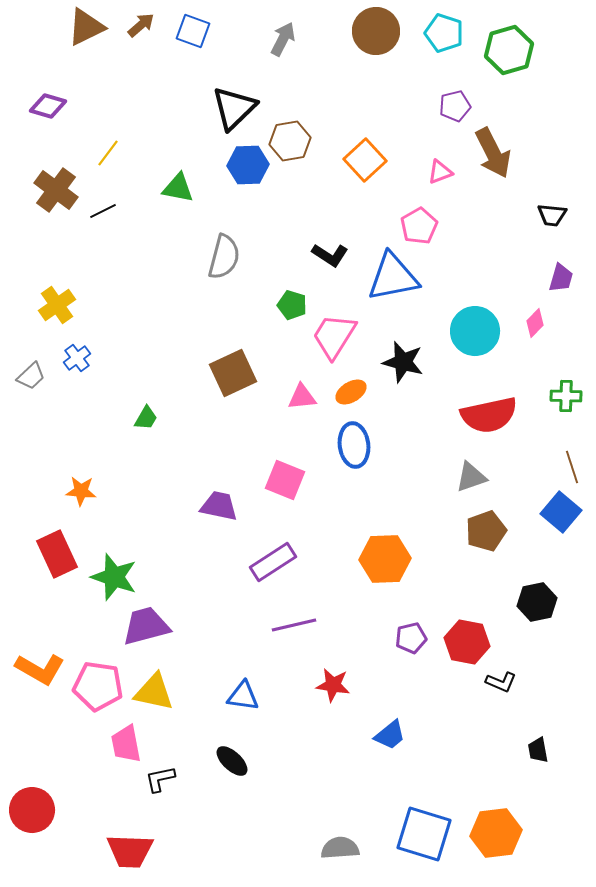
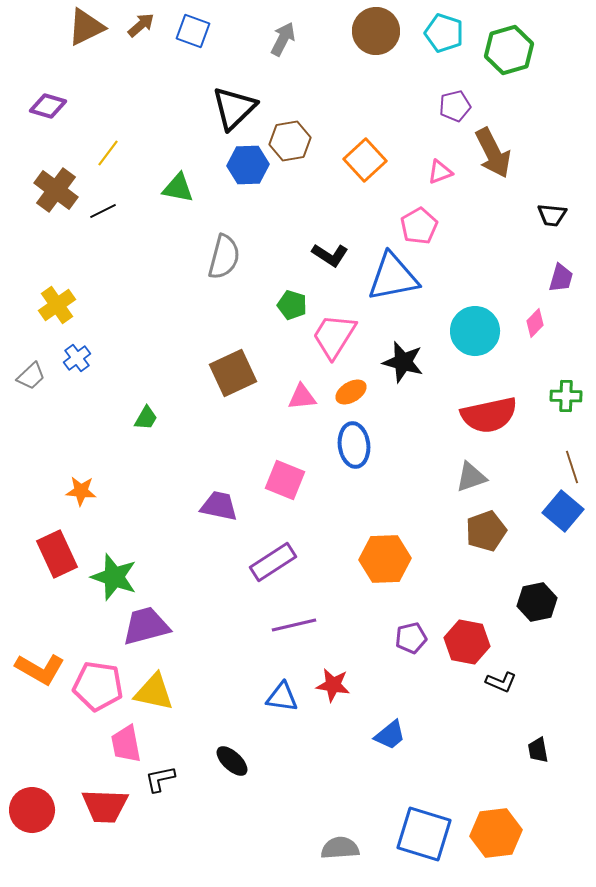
blue square at (561, 512): moved 2 px right, 1 px up
blue triangle at (243, 696): moved 39 px right, 1 px down
red trapezoid at (130, 851): moved 25 px left, 45 px up
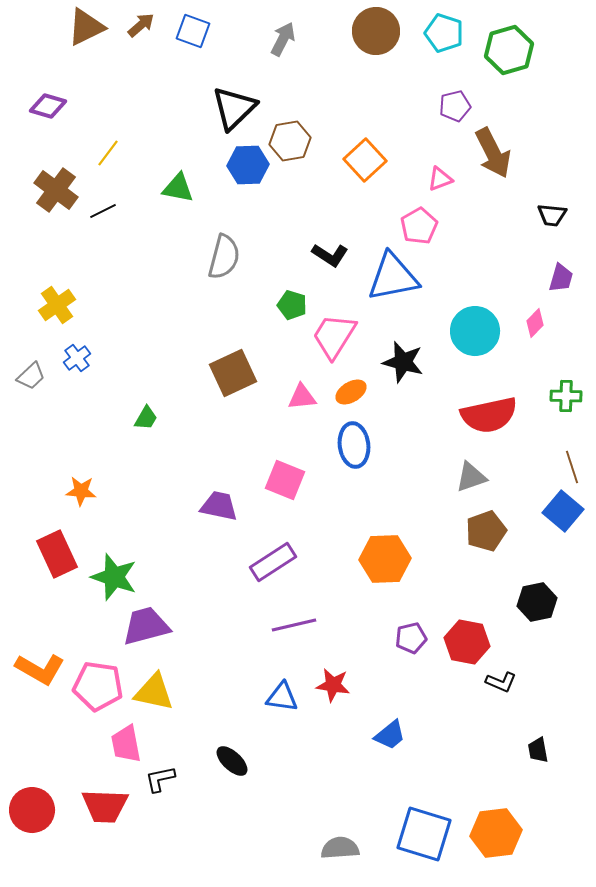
pink triangle at (440, 172): moved 7 px down
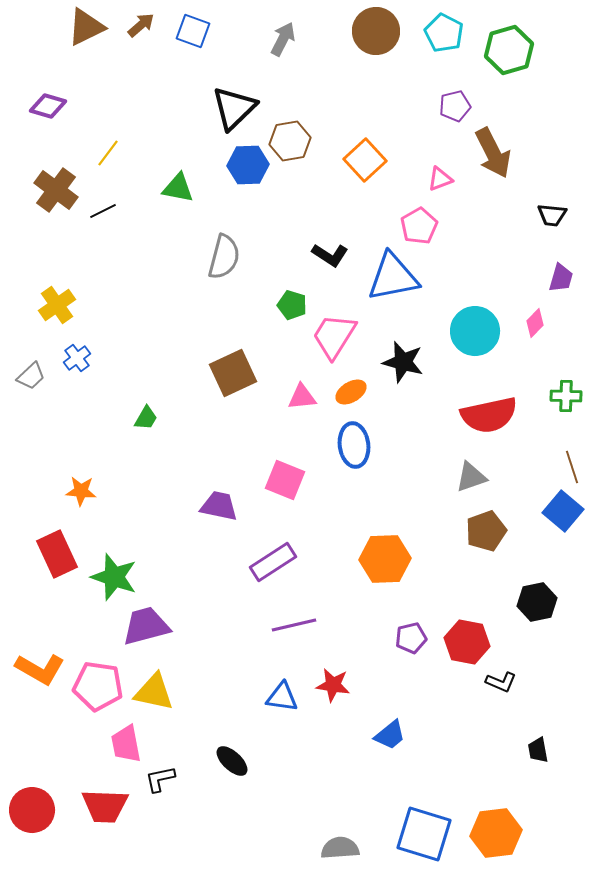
cyan pentagon at (444, 33): rotated 9 degrees clockwise
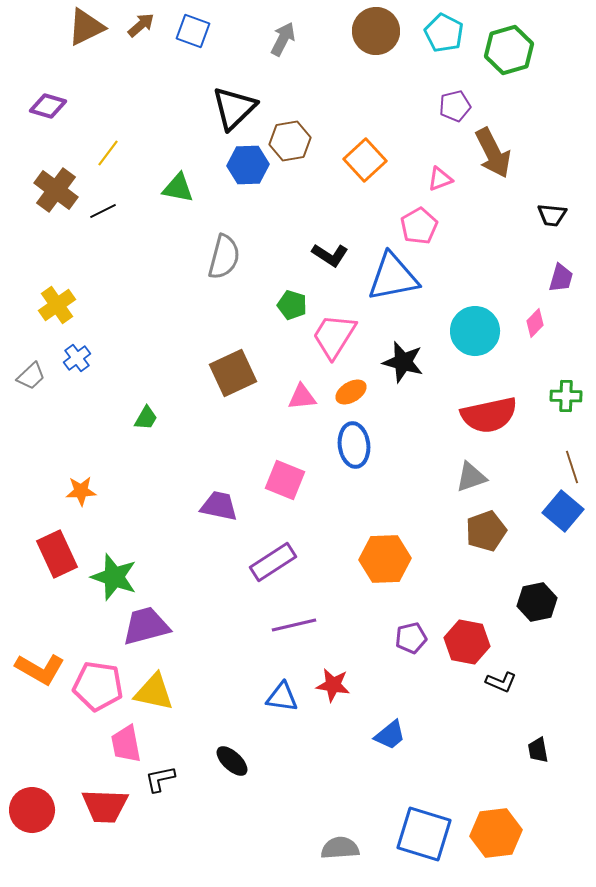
orange star at (81, 491): rotated 8 degrees counterclockwise
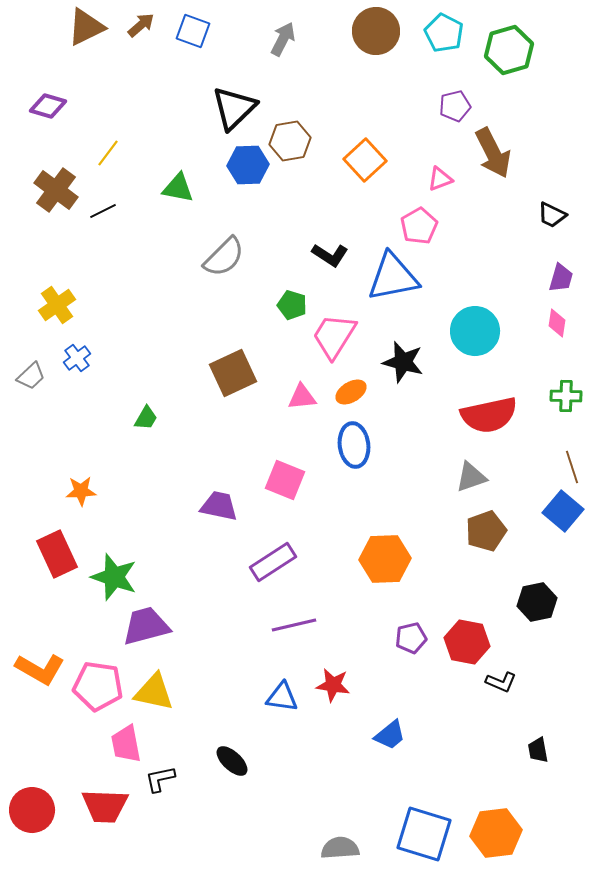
black trapezoid at (552, 215): rotated 20 degrees clockwise
gray semicircle at (224, 257): rotated 30 degrees clockwise
pink diamond at (535, 323): moved 22 px right; rotated 36 degrees counterclockwise
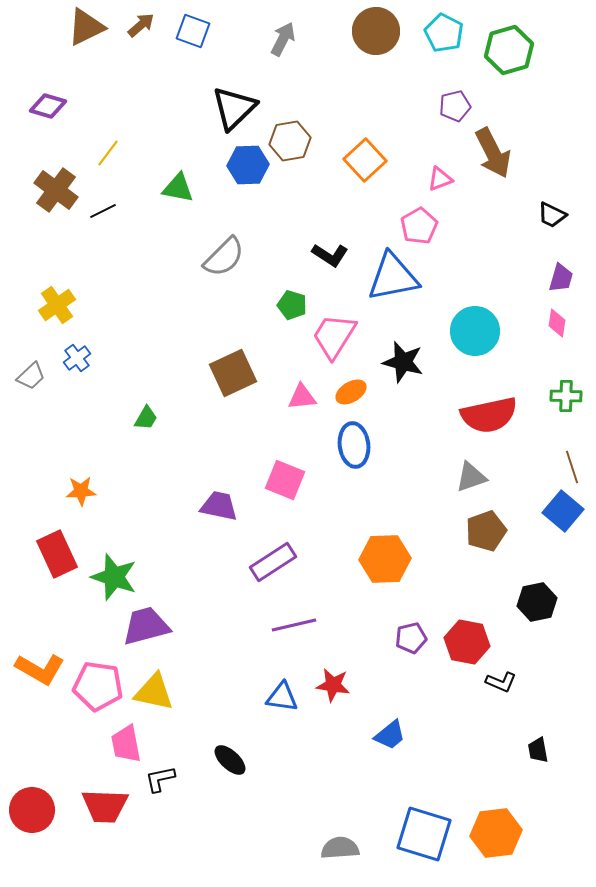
black ellipse at (232, 761): moved 2 px left, 1 px up
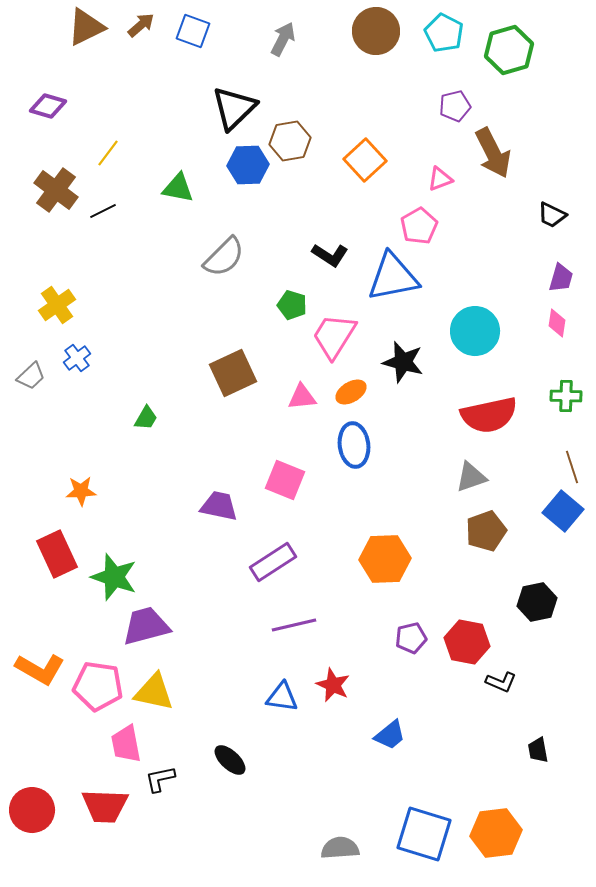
red star at (333, 685): rotated 16 degrees clockwise
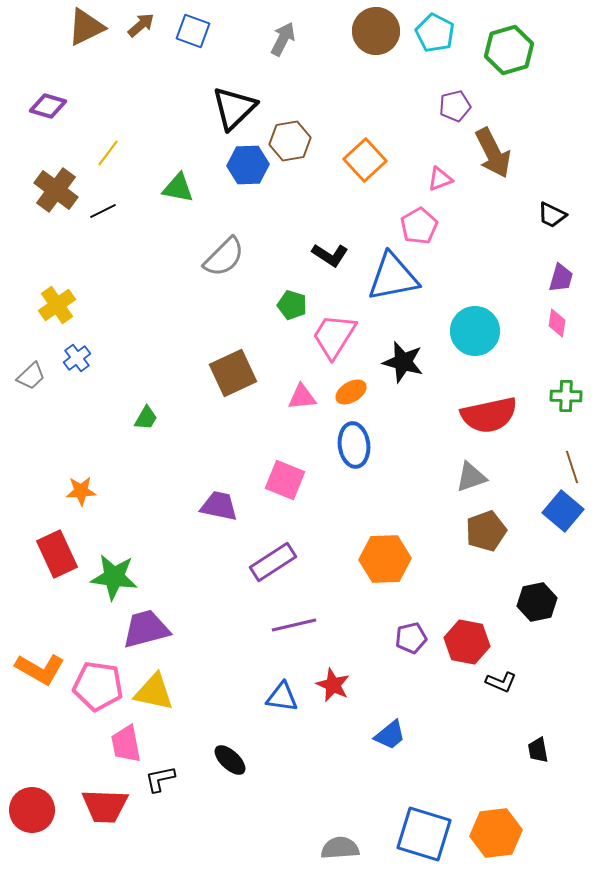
cyan pentagon at (444, 33): moved 9 px left
green star at (114, 577): rotated 12 degrees counterclockwise
purple trapezoid at (146, 626): moved 3 px down
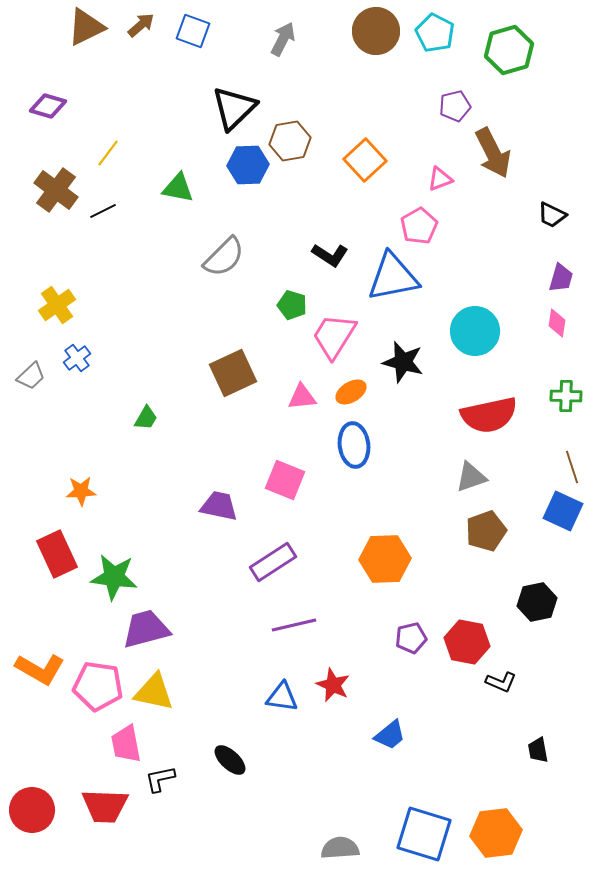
blue square at (563, 511): rotated 15 degrees counterclockwise
